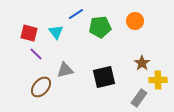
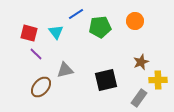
brown star: moved 1 px left, 1 px up; rotated 14 degrees clockwise
black square: moved 2 px right, 3 px down
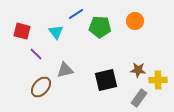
green pentagon: rotated 10 degrees clockwise
red square: moved 7 px left, 2 px up
brown star: moved 3 px left, 8 px down; rotated 28 degrees clockwise
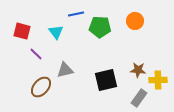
blue line: rotated 21 degrees clockwise
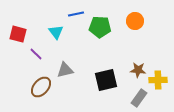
red square: moved 4 px left, 3 px down
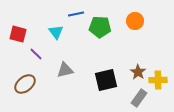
brown star: moved 2 px down; rotated 28 degrees clockwise
brown ellipse: moved 16 px left, 3 px up; rotated 10 degrees clockwise
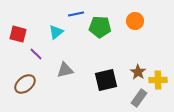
cyan triangle: rotated 28 degrees clockwise
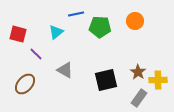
gray triangle: rotated 42 degrees clockwise
brown ellipse: rotated 10 degrees counterclockwise
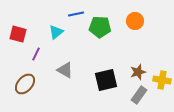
purple line: rotated 72 degrees clockwise
brown star: rotated 21 degrees clockwise
yellow cross: moved 4 px right; rotated 12 degrees clockwise
gray rectangle: moved 3 px up
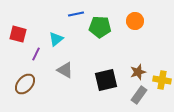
cyan triangle: moved 7 px down
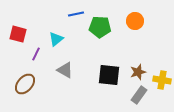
black square: moved 3 px right, 5 px up; rotated 20 degrees clockwise
